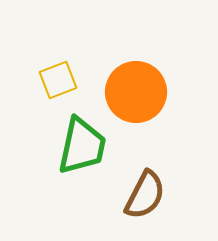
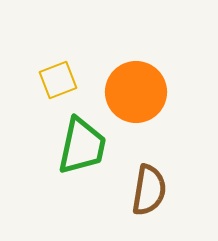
brown semicircle: moved 4 px right, 5 px up; rotated 18 degrees counterclockwise
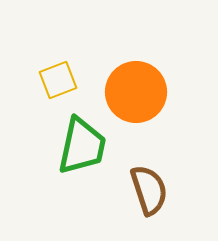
brown semicircle: rotated 27 degrees counterclockwise
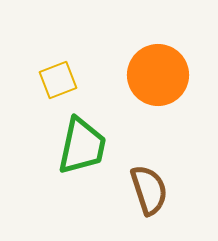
orange circle: moved 22 px right, 17 px up
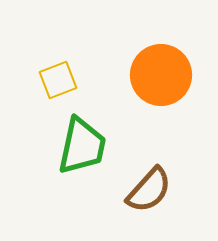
orange circle: moved 3 px right
brown semicircle: rotated 60 degrees clockwise
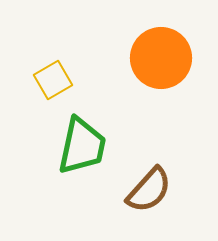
orange circle: moved 17 px up
yellow square: moved 5 px left; rotated 9 degrees counterclockwise
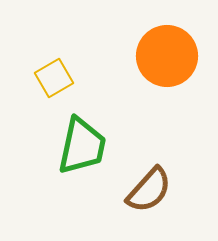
orange circle: moved 6 px right, 2 px up
yellow square: moved 1 px right, 2 px up
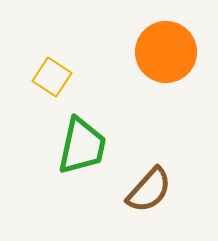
orange circle: moved 1 px left, 4 px up
yellow square: moved 2 px left, 1 px up; rotated 27 degrees counterclockwise
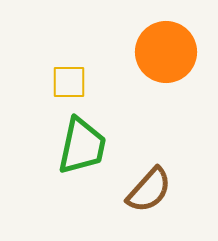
yellow square: moved 17 px right, 5 px down; rotated 33 degrees counterclockwise
